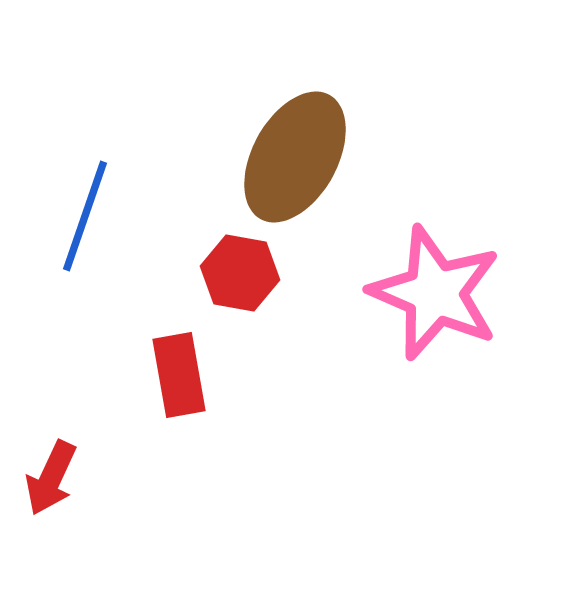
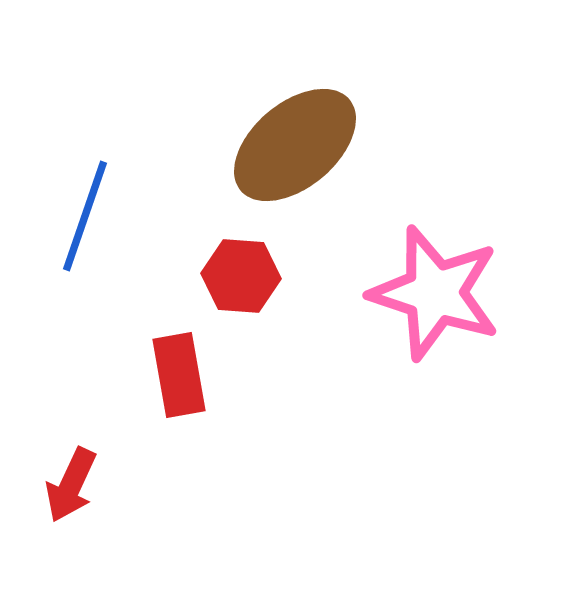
brown ellipse: moved 12 px up; rotated 21 degrees clockwise
red hexagon: moved 1 px right, 3 px down; rotated 6 degrees counterclockwise
pink star: rotated 5 degrees counterclockwise
red arrow: moved 20 px right, 7 px down
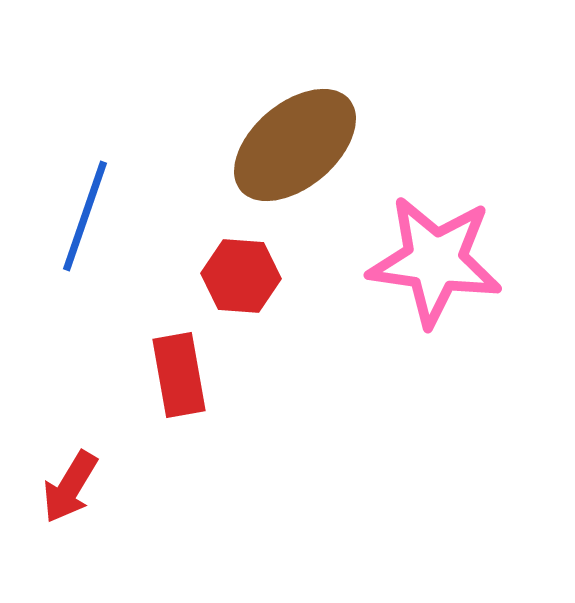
pink star: moved 32 px up; rotated 10 degrees counterclockwise
red arrow: moved 1 px left, 2 px down; rotated 6 degrees clockwise
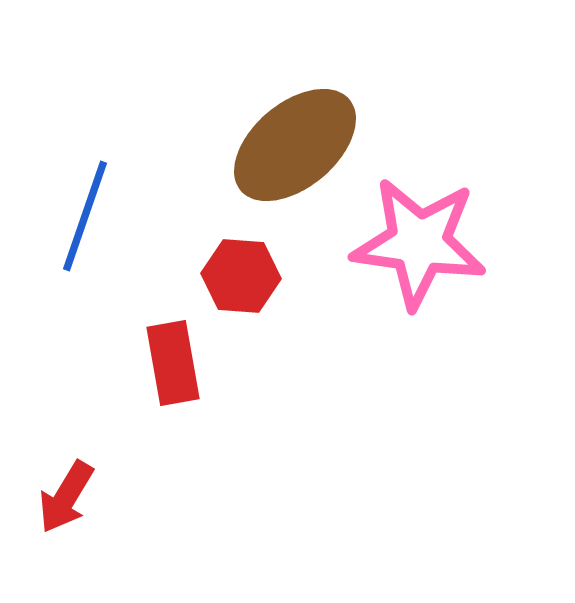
pink star: moved 16 px left, 18 px up
red rectangle: moved 6 px left, 12 px up
red arrow: moved 4 px left, 10 px down
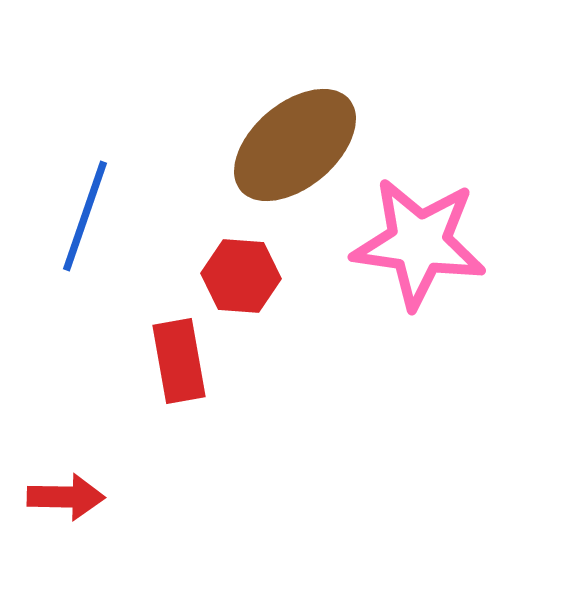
red rectangle: moved 6 px right, 2 px up
red arrow: rotated 120 degrees counterclockwise
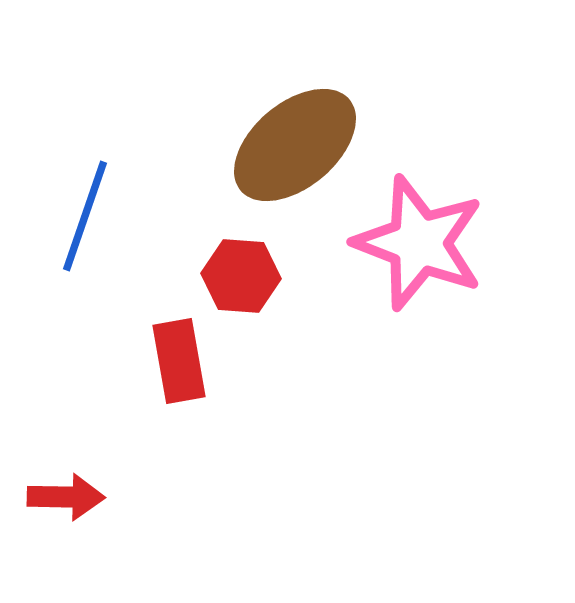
pink star: rotated 13 degrees clockwise
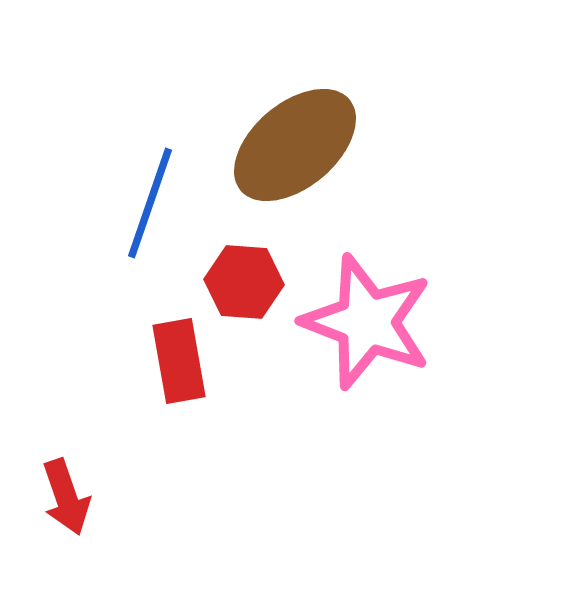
blue line: moved 65 px right, 13 px up
pink star: moved 52 px left, 79 px down
red hexagon: moved 3 px right, 6 px down
red arrow: rotated 70 degrees clockwise
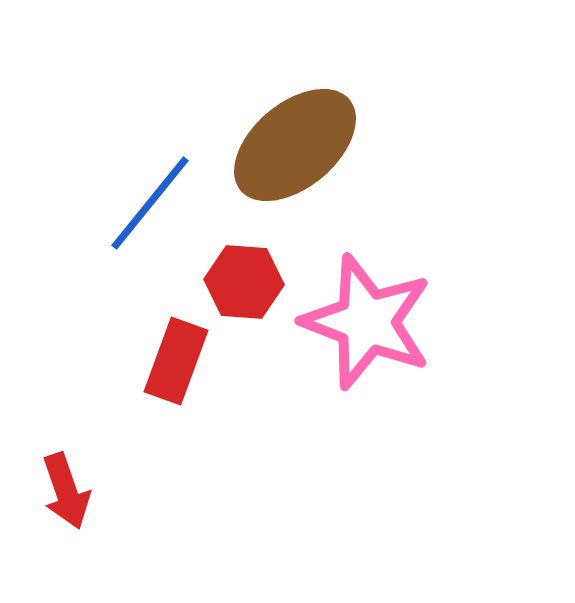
blue line: rotated 20 degrees clockwise
red rectangle: moved 3 px left; rotated 30 degrees clockwise
red arrow: moved 6 px up
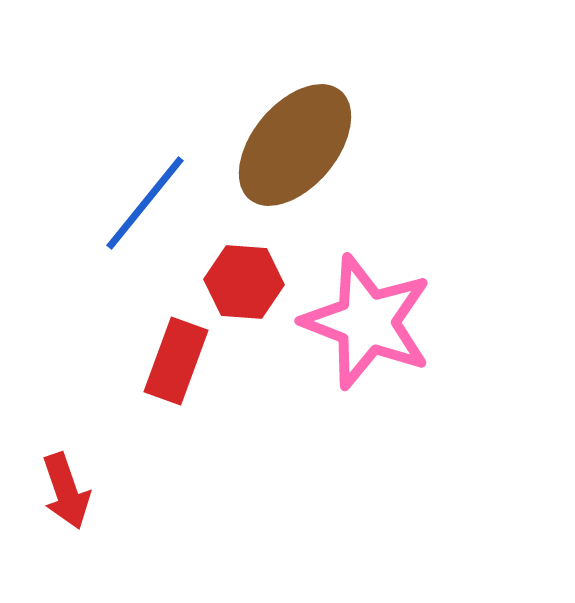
brown ellipse: rotated 10 degrees counterclockwise
blue line: moved 5 px left
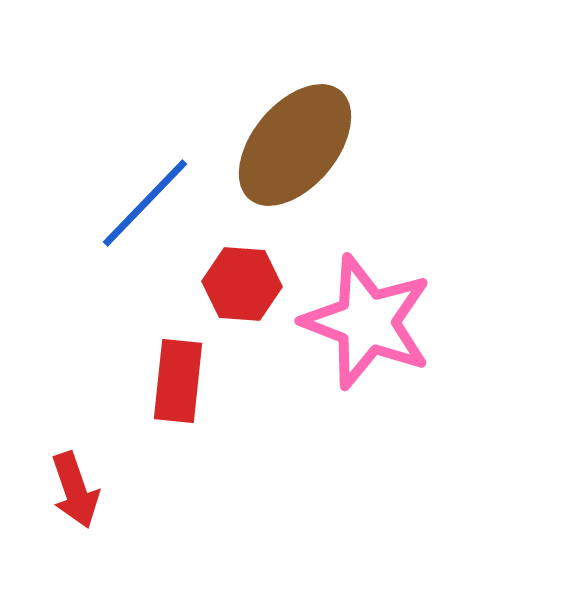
blue line: rotated 5 degrees clockwise
red hexagon: moved 2 px left, 2 px down
red rectangle: moved 2 px right, 20 px down; rotated 14 degrees counterclockwise
red arrow: moved 9 px right, 1 px up
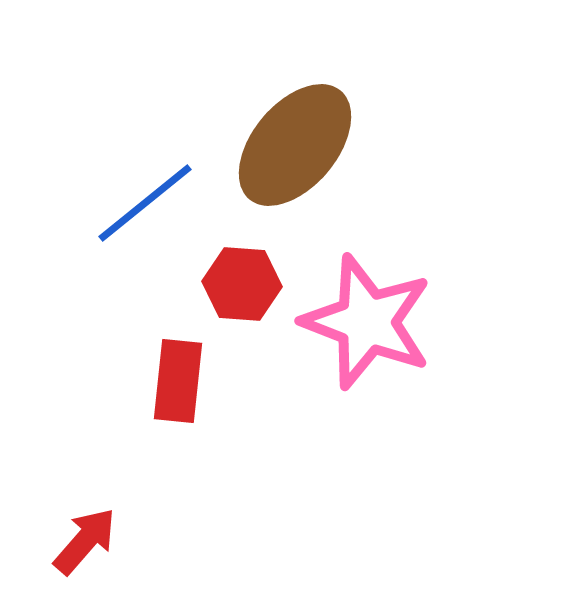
blue line: rotated 7 degrees clockwise
red arrow: moved 10 px right, 51 px down; rotated 120 degrees counterclockwise
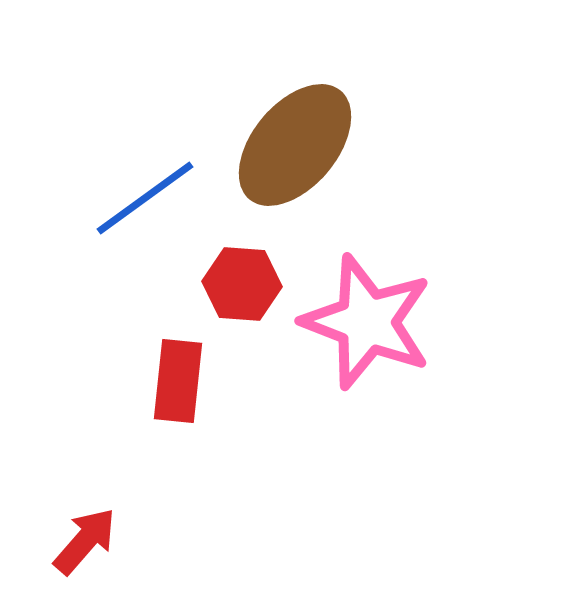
blue line: moved 5 px up; rotated 3 degrees clockwise
